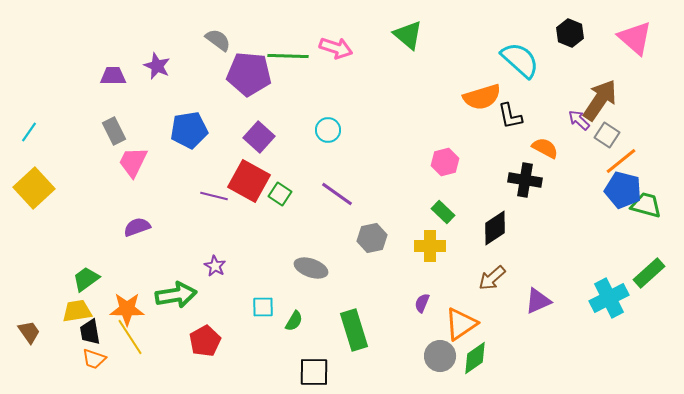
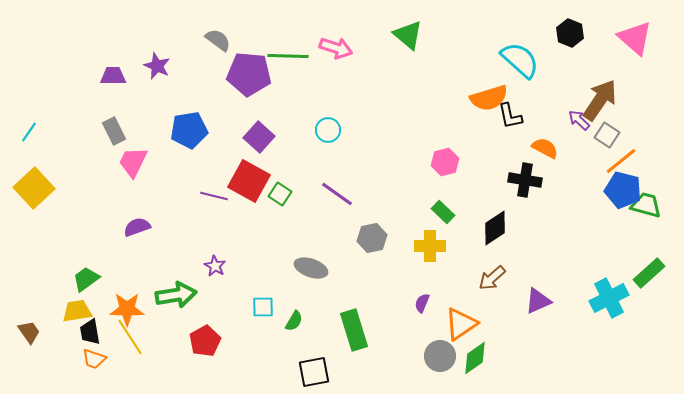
orange semicircle at (482, 97): moved 7 px right, 1 px down
black square at (314, 372): rotated 12 degrees counterclockwise
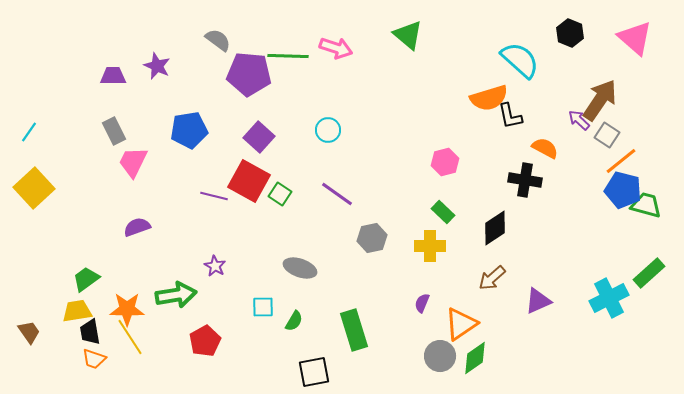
gray ellipse at (311, 268): moved 11 px left
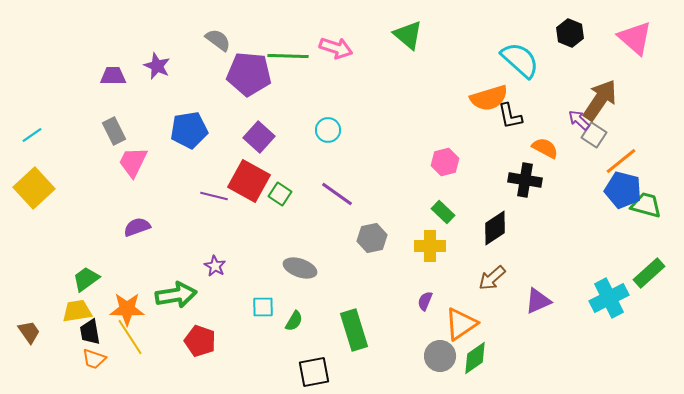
cyan line at (29, 132): moved 3 px right, 3 px down; rotated 20 degrees clockwise
gray square at (607, 135): moved 13 px left
purple semicircle at (422, 303): moved 3 px right, 2 px up
red pentagon at (205, 341): moved 5 px left; rotated 24 degrees counterclockwise
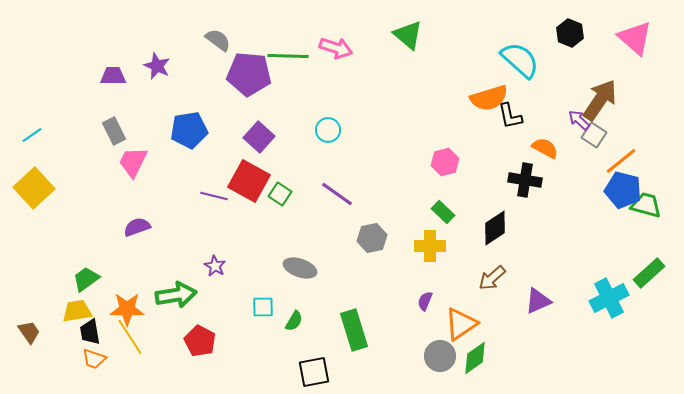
red pentagon at (200, 341): rotated 8 degrees clockwise
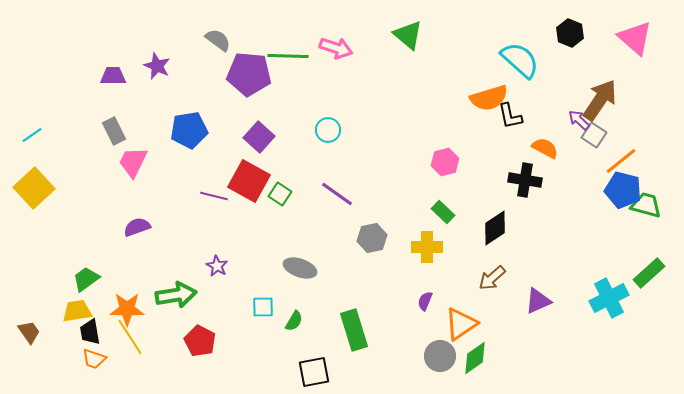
yellow cross at (430, 246): moved 3 px left, 1 px down
purple star at (215, 266): moved 2 px right
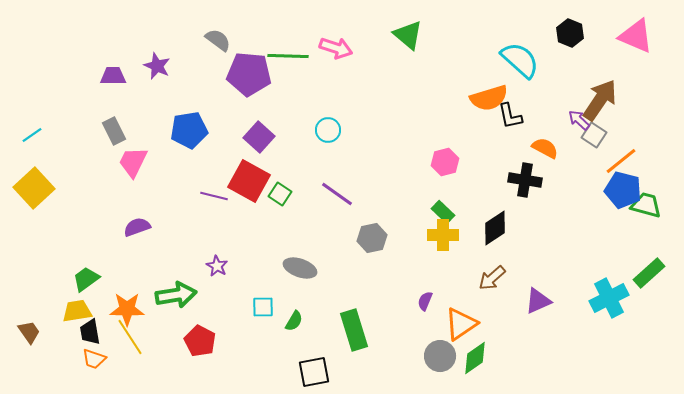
pink triangle at (635, 38): moved 1 px right, 2 px up; rotated 18 degrees counterclockwise
yellow cross at (427, 247): moved 16 px right, 12 px up
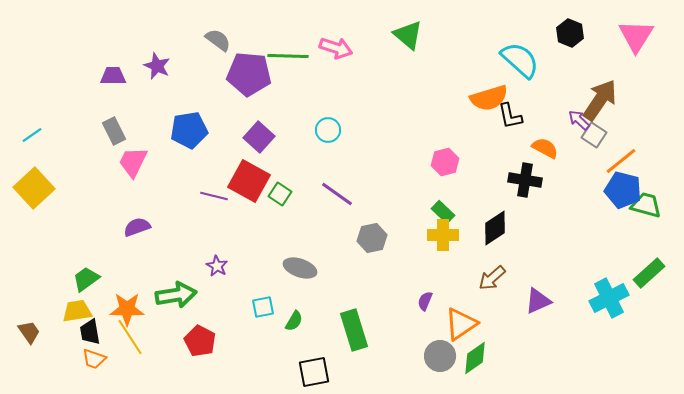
pink triangle at (636, 36): rotated 39 degrees clockwise
cyan square at (263, 307): rotated 10 degrees counterclockwise
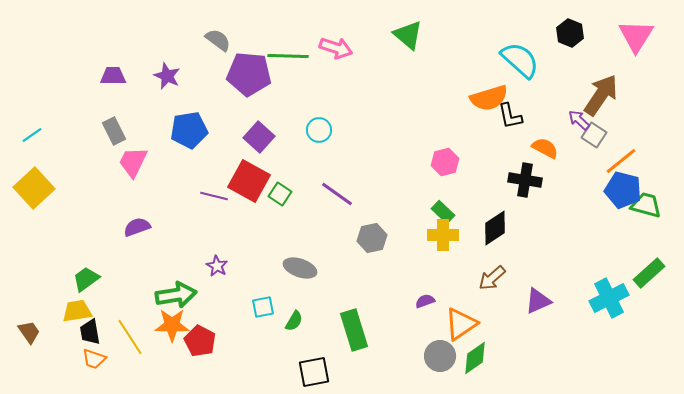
purple star at (157, 66): moved 10 px right, 10 px down
brown arrow at (600, 100): moved 1 px right, 5 px up
cyan circle at (328, 130): moved 9 px left
purple semicircle at (425, 301): rotated 48 degrees clockwise
orange star at (127, 309): moved 45 px right, 16 px down
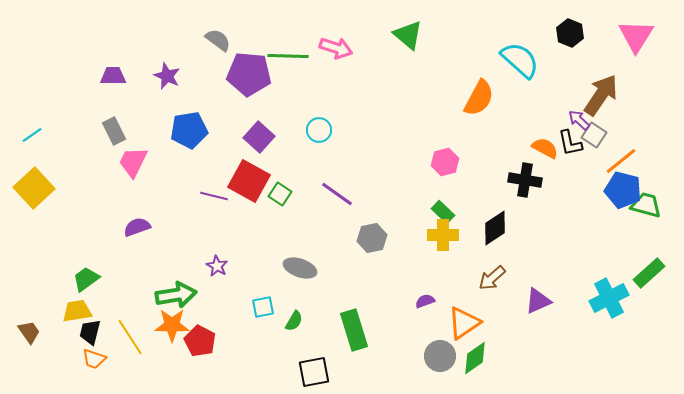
orange semicircle at (489, 98): moved 10 px left; rotated 45 degrees counterclockwise
black L-shape at (510, 116): moved 60 px right, 27 px down
orange triangle at (461, 324): moved 3 px right, 1 px up
black trapezoid at (90, 332): rotated 24 degrees clockwise
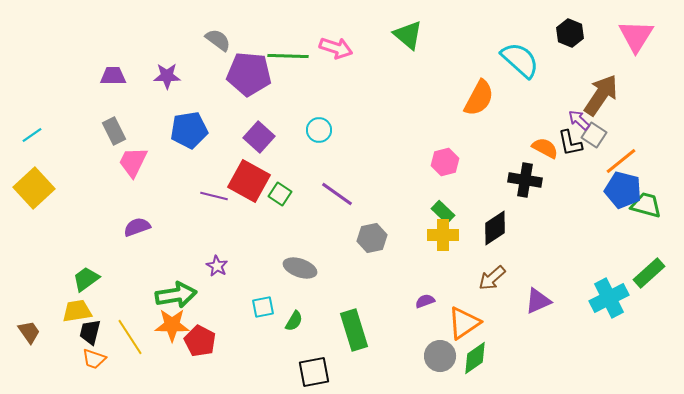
purple star at (167, 76): rotated 24 degrees counterclockwise
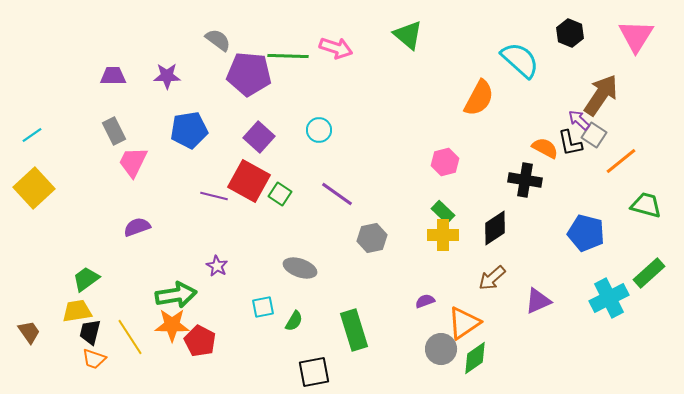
blue pentagon at (623, 190): moved 37 px left, 43 px down
gray circle at (440, 356): moved 1 px right, 7 px up
